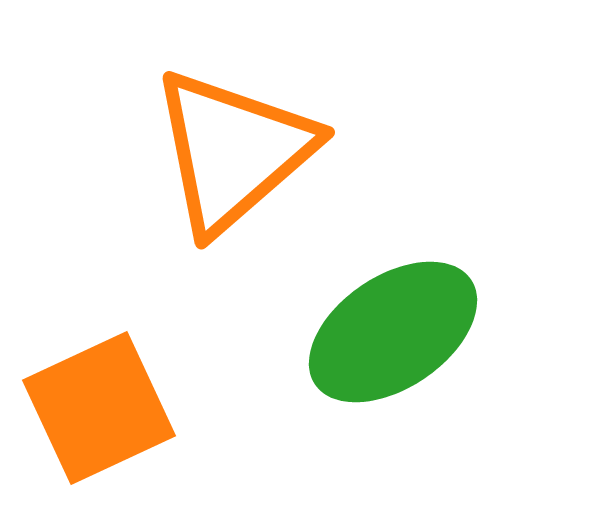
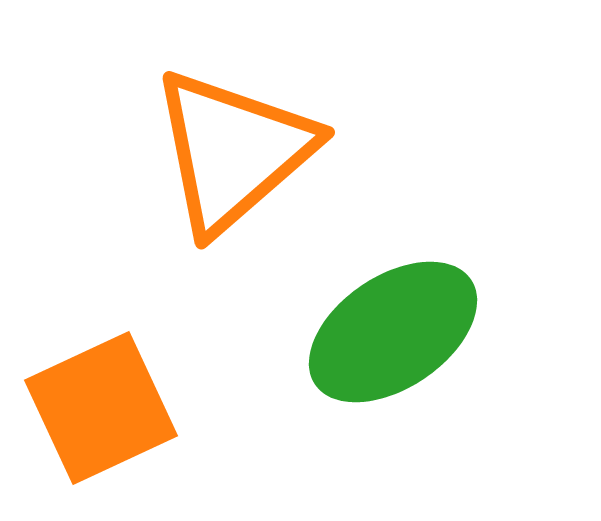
orange square: moved 2 px right
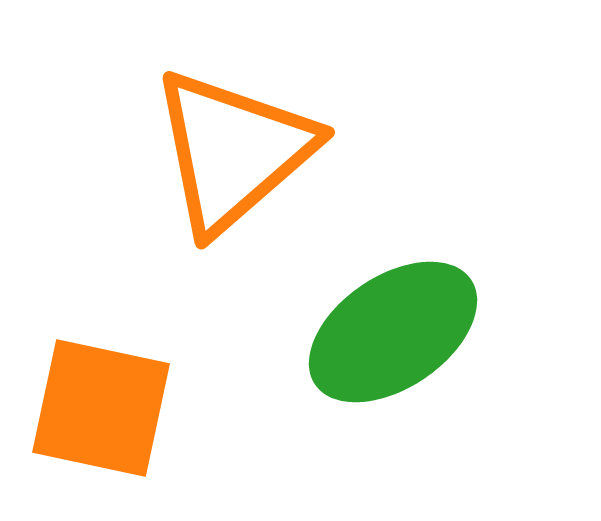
orange square: rotated 37 degrees clockwise
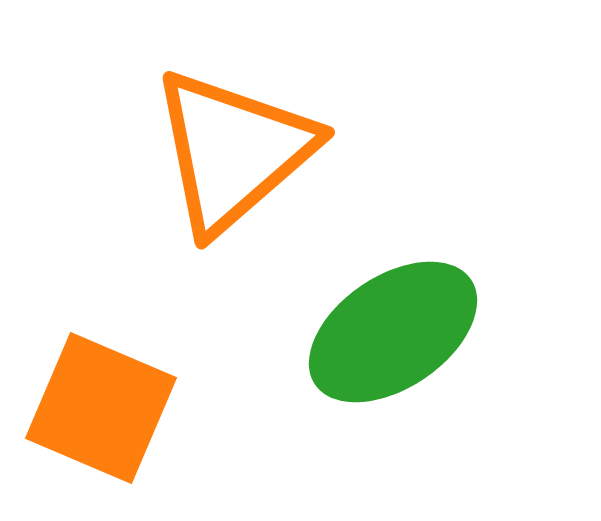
orange square: rotated 11 degrees clockwise
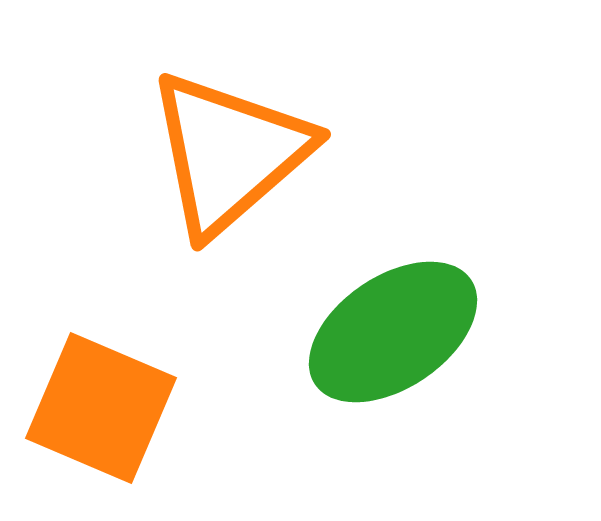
orange triangle: moved 4 px left, 2 px down
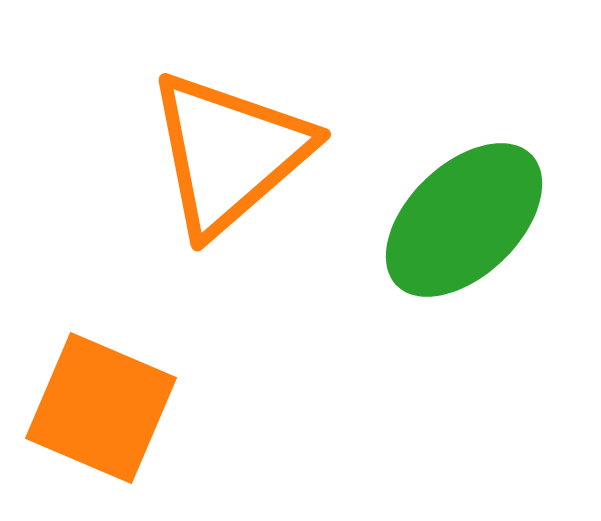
green ellipse: moved 71 px right, 112 px up; rotated 10 degrees counterclockwise
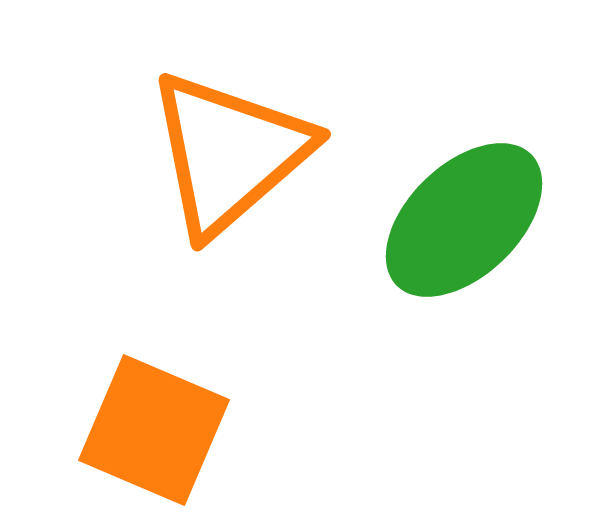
orange square: moved 53 px right, 22 px down
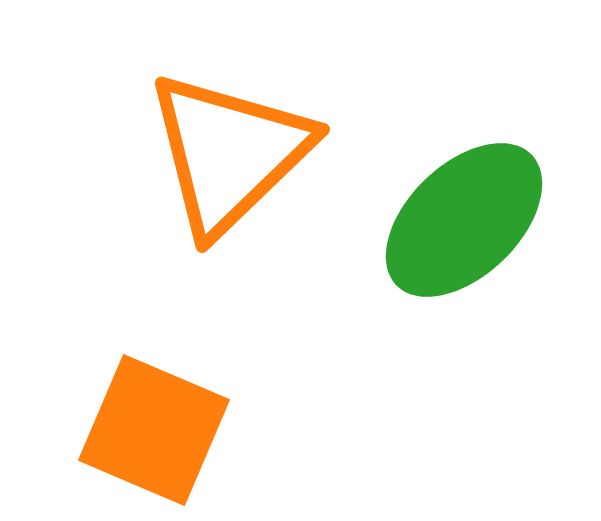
orange triangle: rotated 3 degrees counterclockwise
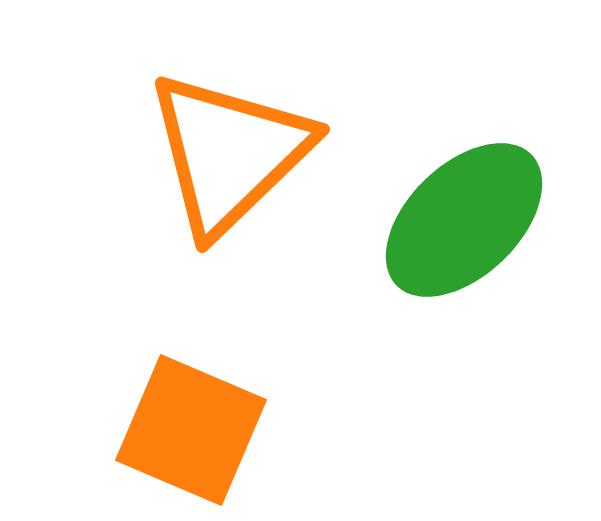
orange square: moved 37 px right
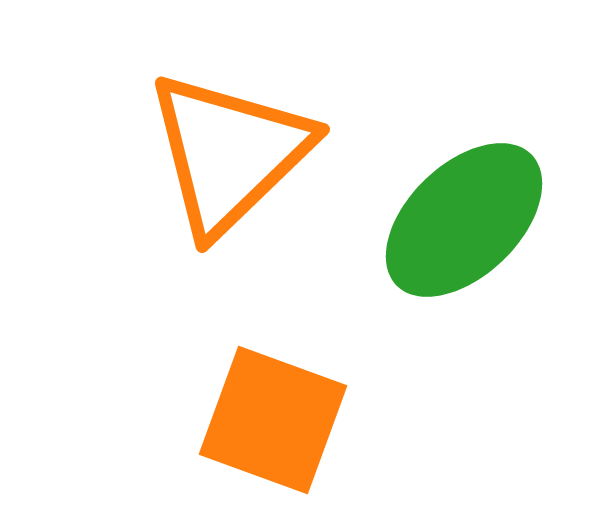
orange square: moved 82 px right, 10 px up; rotated 3 degrees counterclockwise
